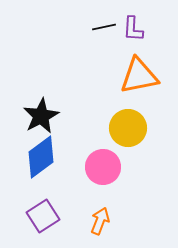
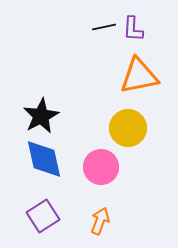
blue diamond: moved 3 px right, 2 px down; rotated 66 degrees counterclockwise
pink circle: moved 2 px left
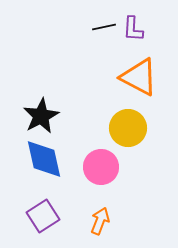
orange triangle: moved 1 px down; rotated 39 degrees clockwise
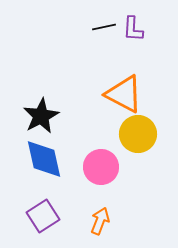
orange triangle: moved 15 px left, 17 px down
yellow circle: moved 10 px right, 6 px down
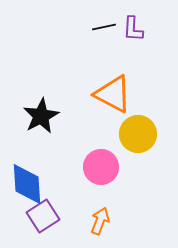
orange triangle: moved 11 px left
blue diamond: moved 17 px left, 25 px down; rotated 9 degrees clockwise
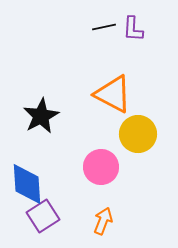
orange arrow: moved 3 px right
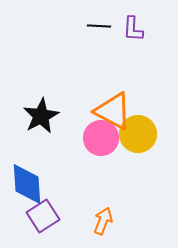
black line: moved 5 px left, 1 px up; rotated 15 degrees clockwise
orange triangle: moved 17 px down
pink circle: moved 29 px up
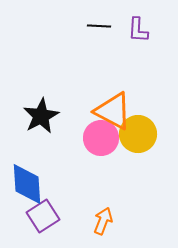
purple L-shape: moved 5 px right, 1 px down
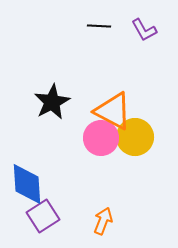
purple L-shape: moved 6 px right; rotated 32 degrees counterclockwise
black star: moved 11 px right, 14 px up
yellow circle: moved 3 px left, 3 px down
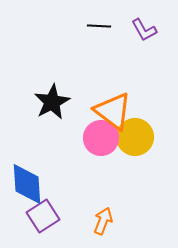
orange triangle: rotated 9 degrees clockwise
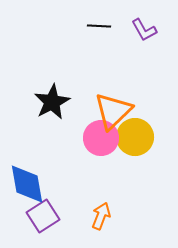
orange triangle: rotated 39 degrees clockwise
blue diamond: rotated 6 degrees counterclockwise
orange arrow: moved 2 px left, 5 px up
